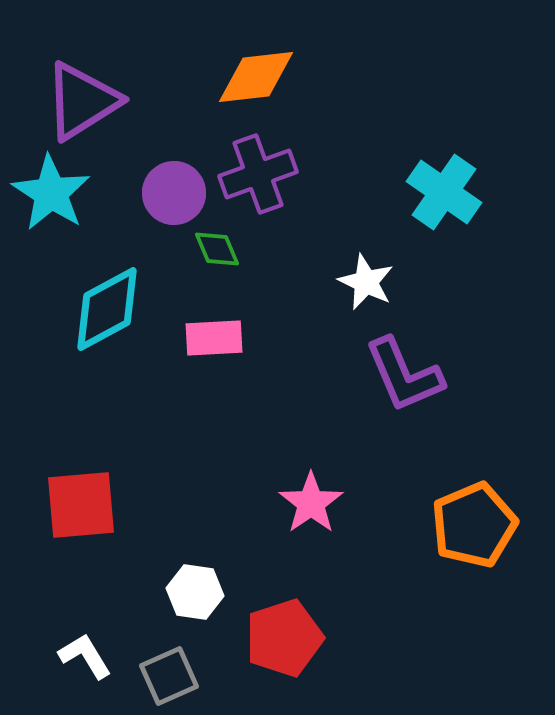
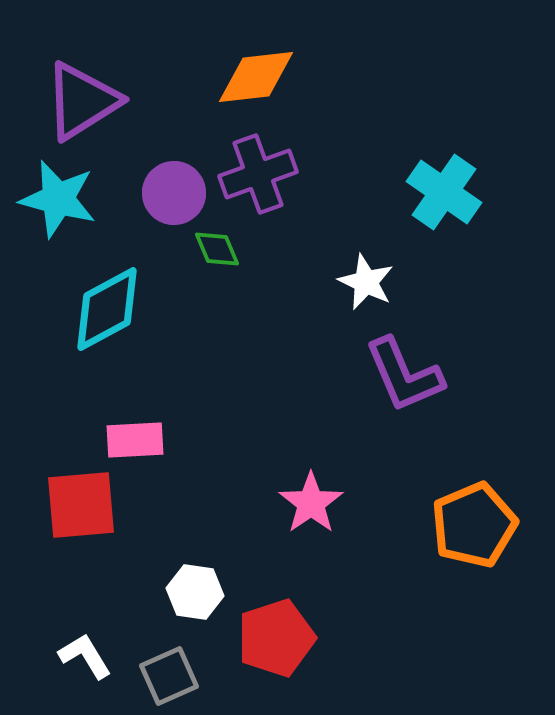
cyan star: moved 7 px right, 6 px down; rotated 18 degrees counterclockwise
pink rectangle: moved 79 px left, 102 px down
red pentagon: moved 8 px left
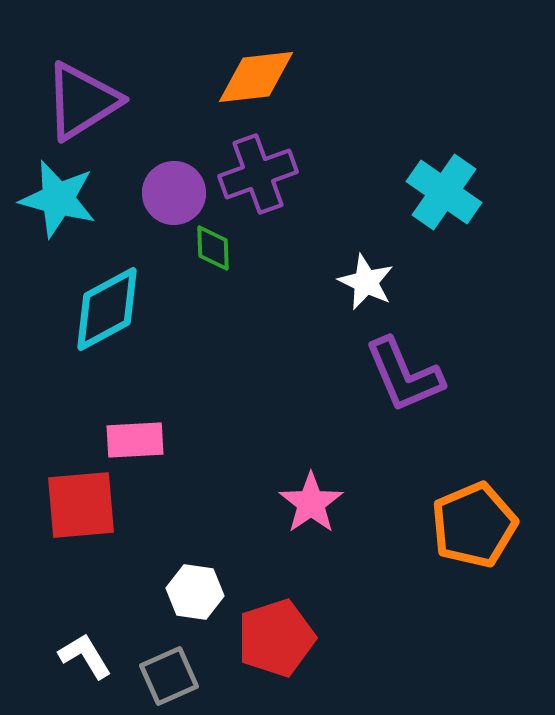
green diamond: moved 4 px left, 1 px up; rotated 21 degrees clockwise
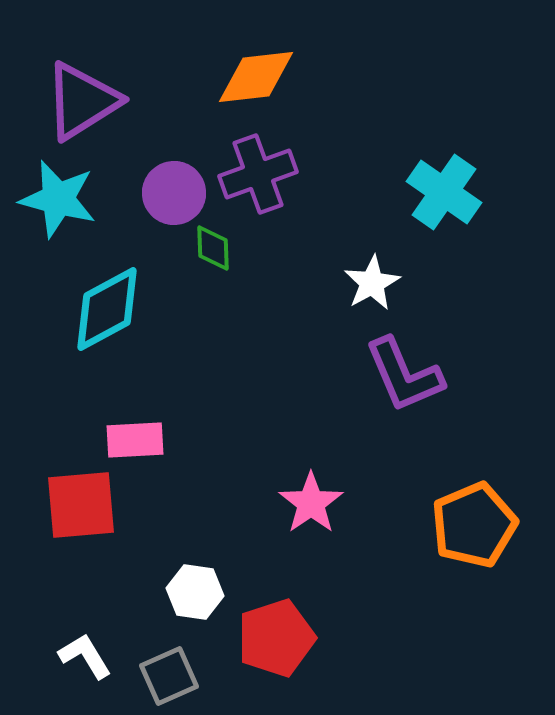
white star: moved 6 px right, 1 px down; rotated 18 degrees clockwise
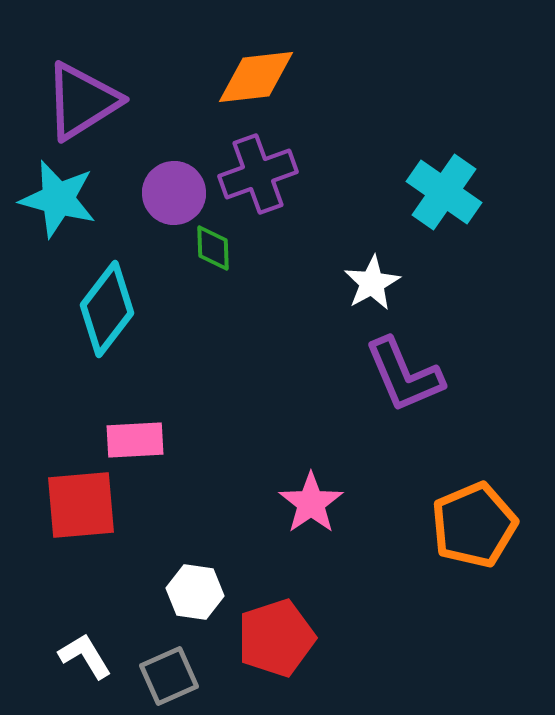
cyan diamond: rotated 24 degrees counterclockwise
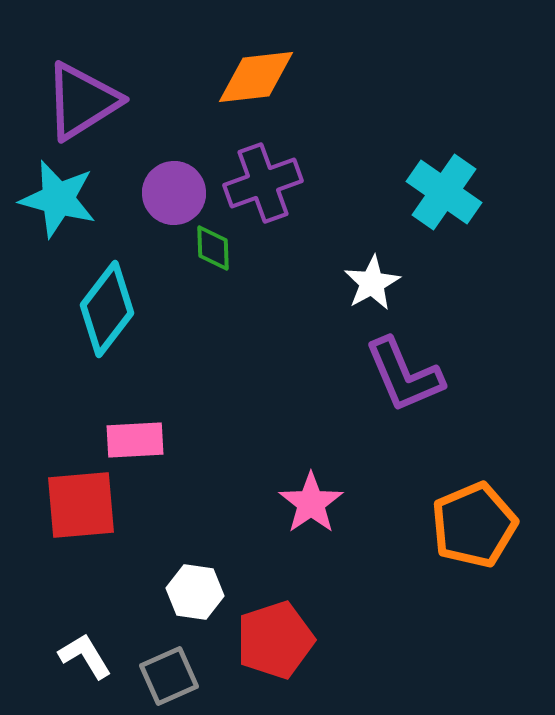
purple cross: moved 5 px right, 9 px down
red pentagon: moved 1 px left, 2 px down
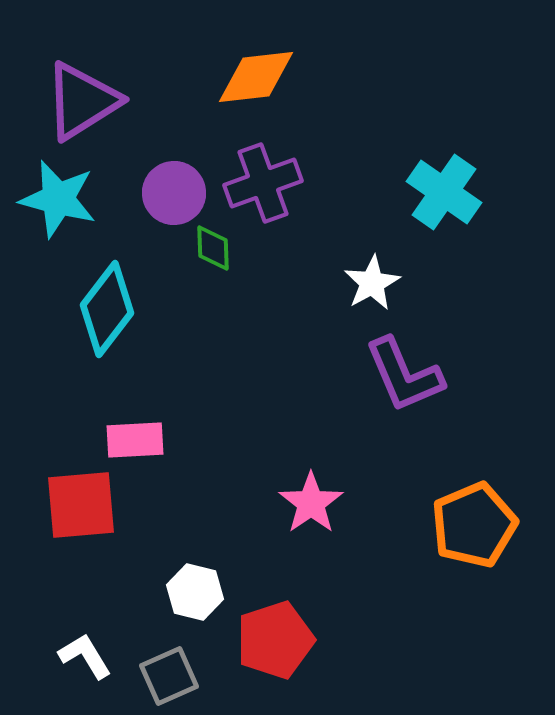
white hexagon: rotated 6 degrees clockwise
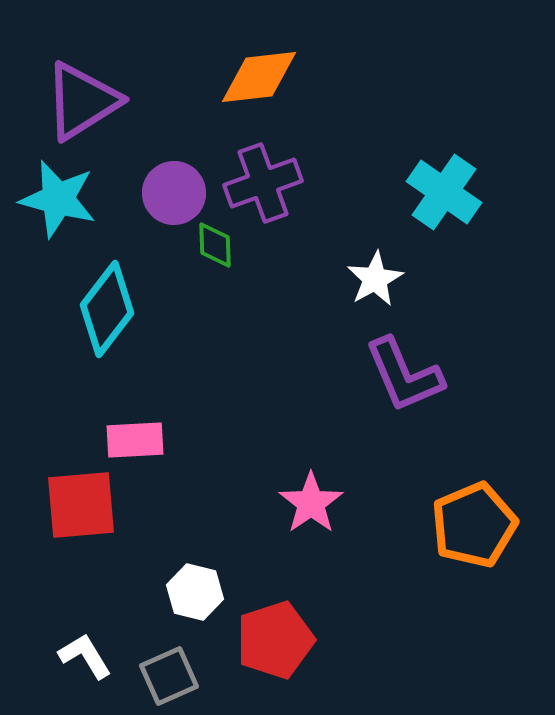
orange diamond: moved 3 px right
green diamond: moved 2 px right, 3 px up
white star: moved 3 px right, 4 px up
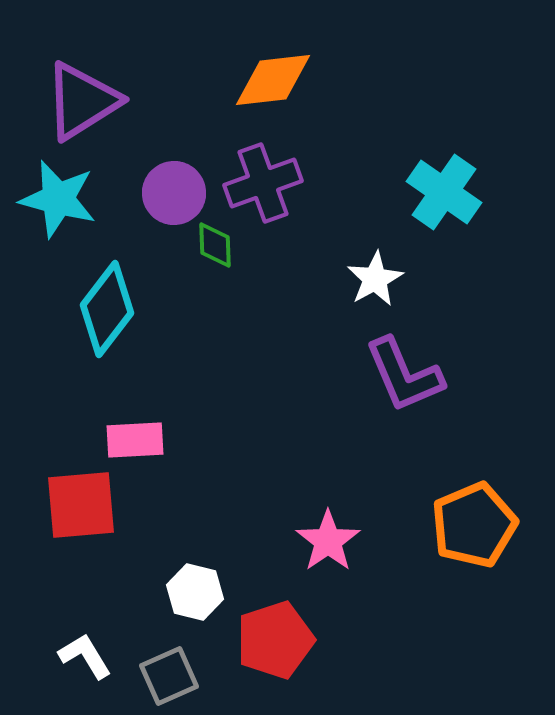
orange diamond: moved 14 px right, 3 px down
pink star: moved 17 px right, 38 px down
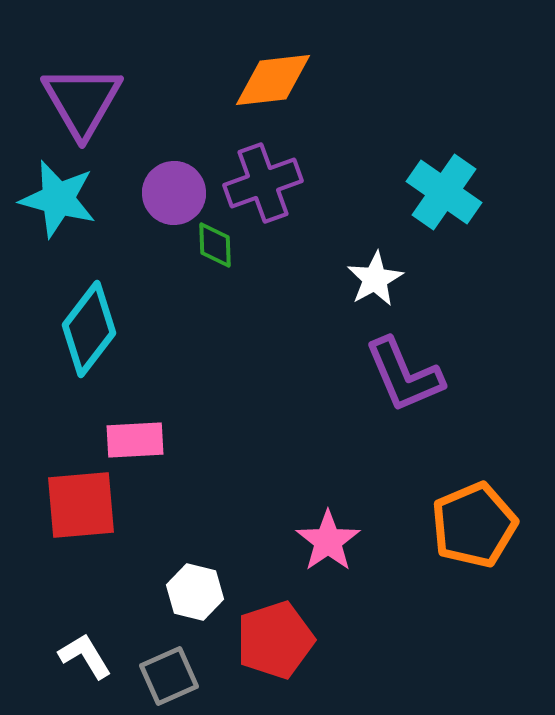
purple triangle: rotated 28 degrees counterclockwise
cyan diamond: moved 18 px left, 20 px down
